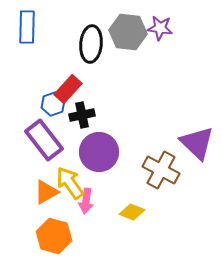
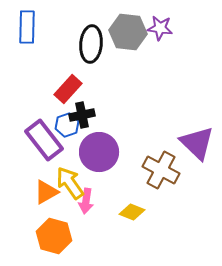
blue hexagon: moved 14 px right, 21 px down
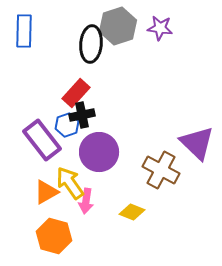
blue rectangle: moved 3 px left, 4 px down
gray hexagon: moved 10 px left, 6 px up; rotated 24 degrees counterclockwise
red rectangle: moved 8 px right, 4 px down
purple rectangle: moved 2 px left
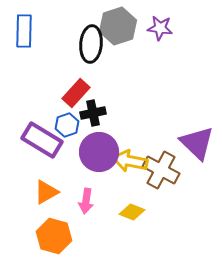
black cross: moved 11 px right, 2 px up
purple rectangle: rotated 21 degrees counterclockwise
yellow arrow: moved 60 px right, 22 px up; rotated 44 degrees counterclockwise
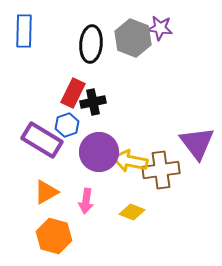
gray hexagon: moved 15 px right, 12 px down; rotated 21 degrees counterclockwise
red rectangle: moved 3 px left; rotated 16 degrees counterclockwise
black cross: moved 11 px up
purple triangle: rotated 9 degrees clockwise
brown cross: rotated 36 degrees counterclockwise
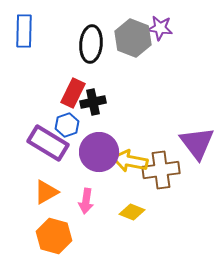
purple rectangle: moved 6 px right, 3 px down
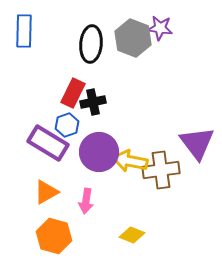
yellow diamond: moved 23 px down
